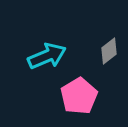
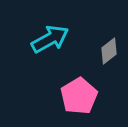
cyan arrow: moved 3 px right, 17 px up; rotated 6 degrees counterclockwise
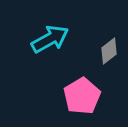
pink pentagon: moved 3 px right
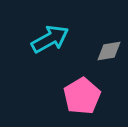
gray diamond: rotated 28 degrees clockwise
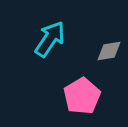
cyan arrow: rotated 27 degrees counterclockwise
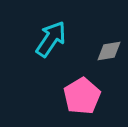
cyan arrow: moved 1 px right
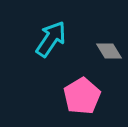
gray diamond: rotated 68 degrees clockwise
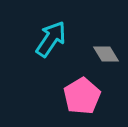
gray diamond: moved 3 px left, 3 px down
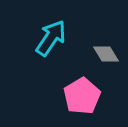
cyan arrow: moved 1 px up
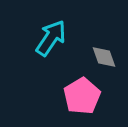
gray diamond: moved 2 px left, 3 px down; rotated 12 degrees clockwise
